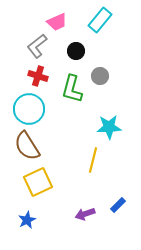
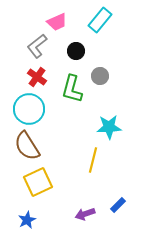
red cross: moved 1 px left, 1 px down; rotated 18 degrees clockwise
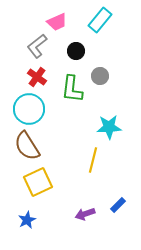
green L-shape: rotated 8 degrees counterclockwise
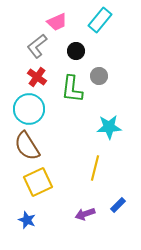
gray circle: moved 1 px left
yellow line: moved 2 px right, 8 px down
blue star: rotated 24 degrees counterclockwise
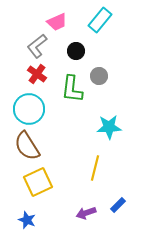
red cross: moved 3 px up
purple arrow: moved 1 px right, 1 px up
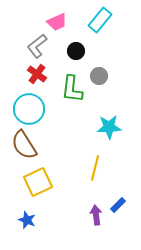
brown semicircle: moved 3 px left, 1 px up
purple arrow: moved 10 px right, 2 px down; rotated 102 degrees clockwise
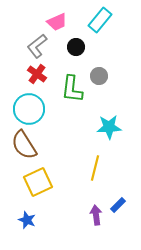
black circle: moved 4 px up
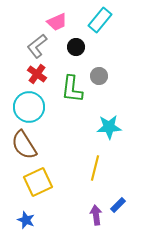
cyan circle: moved 2 px up
blue star: moved 1 px left
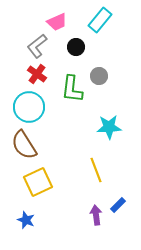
yellow line: moved 1 px right, 2 px down; rotated 35 degrees counterclockwise
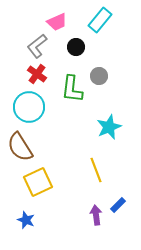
cyan star: rotated 20 degrees counterclockwise
brown semicircle: moved 4 px left, 2 px down
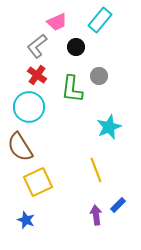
red cross: moved 1 px down
